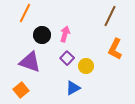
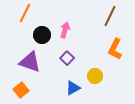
pink arrow: moved 4 px up
yellow circle: moved 9 px right, 10 px down
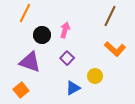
orange L-shape: rotated 75 degrees counterclockwise
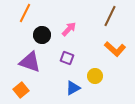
pink arrow: moved 4 px right, 1 px up; rotated 28 degrees clockwise
purple square: rotated 24 degrees counterclockwise
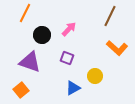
orange L-shape: moved 2 px right, 1 px up
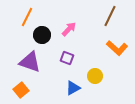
orange line: moved 2 px right, 4 px down
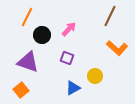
purple triangle: moved 2 px left
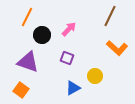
orange square: rotated 14 degrees counterclockwise
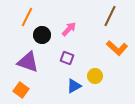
blue triangle: moved 1 px right, 2 px up
